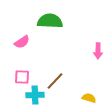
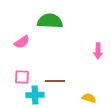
brown line: rotated 48 degrees clockwise
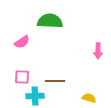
cyan cross: moved 1 px down
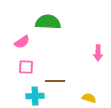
green semicircle: moved 2 px left, 1 px down
pink arrow: moved 2 px down
pink square: moved 4 px right, 10 px up
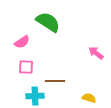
green semicircle: rotated 30 degrees clockwise
pink arrow: moved 2 px left; rotated 126 degrees clockwise
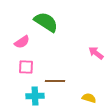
green semicircle: moved 2 px left
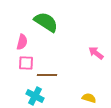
pink semicircle: rotated 42 degrees counterclockwise
pink square: moved 4 px up
brown line: moved 8 px left, 6 px up
cyan cross: rotated 30 degrees clockwise
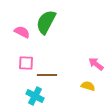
green semicircle: rotated 95 degrees counterclockwise
pink semicircle: moved 10 px up; rotated 77 degrees counterclockwise
pink arrow: moved 11 px down
yellow semicircle: moved 1 px left, 12 px up
